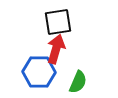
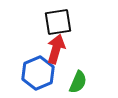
blue hexagon: moved 1 px left, 1 px down; rotated 24 degrees counterclockwise
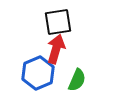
green semicircle: moved 1 px left, 2 px up
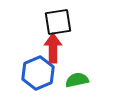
red arrow: moved 3 px left, 1 px up; rotated 16 degrees counterclockwise
green semicircle: rotated 125 degrees counterclockwise
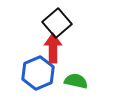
black square: moved 1 px left, 1 px down; rotated 32 degrees counterclockwise
green semicircle: moved 1 px left, 1 px down; rotated 25 degrees clockwise
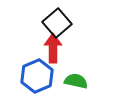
blue hexagon: moved 1 px left, 3 px down
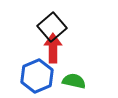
black square: moved 5 px left, 4 px down
green semicircle: moved 2 px left
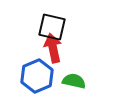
black square: rotated 36 degrees counterclockwise
red arrow: rotated 12 degrees counterclockwise
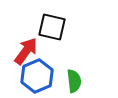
red arrow: moved 27 px left, 3 px down; rotated 48 degrees clockwise
green semicircle: rotated 70 degrees clockwise
